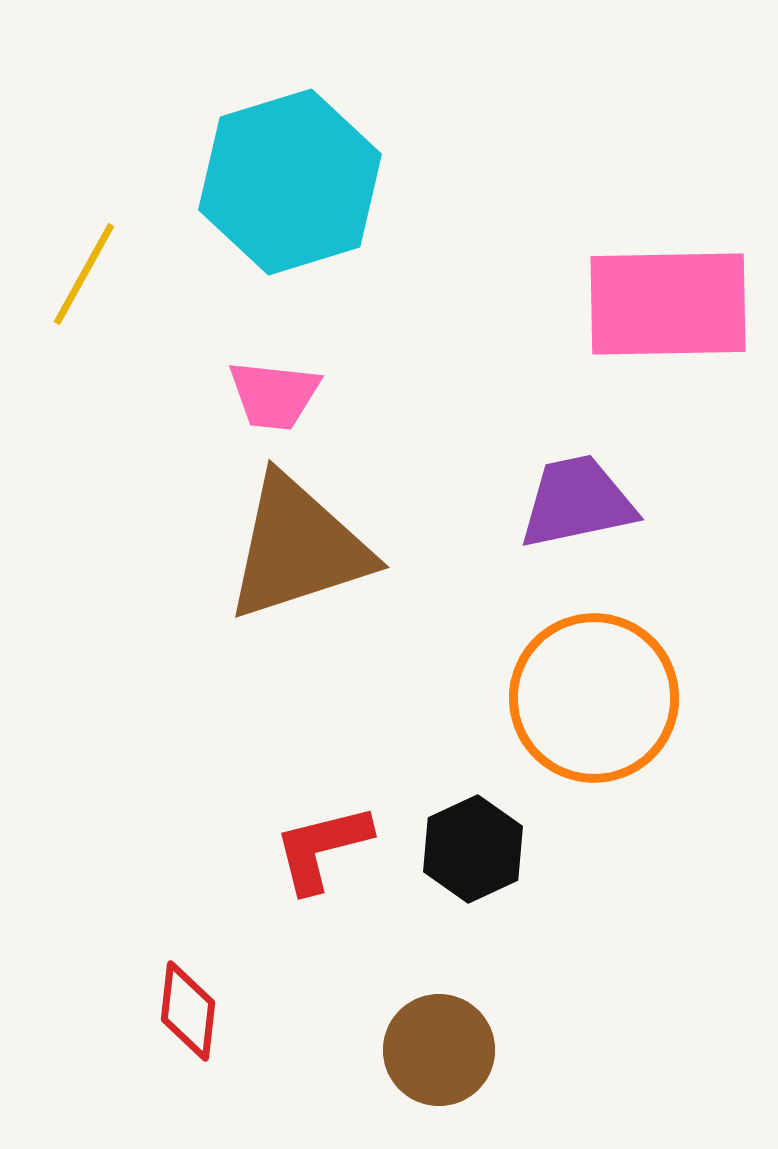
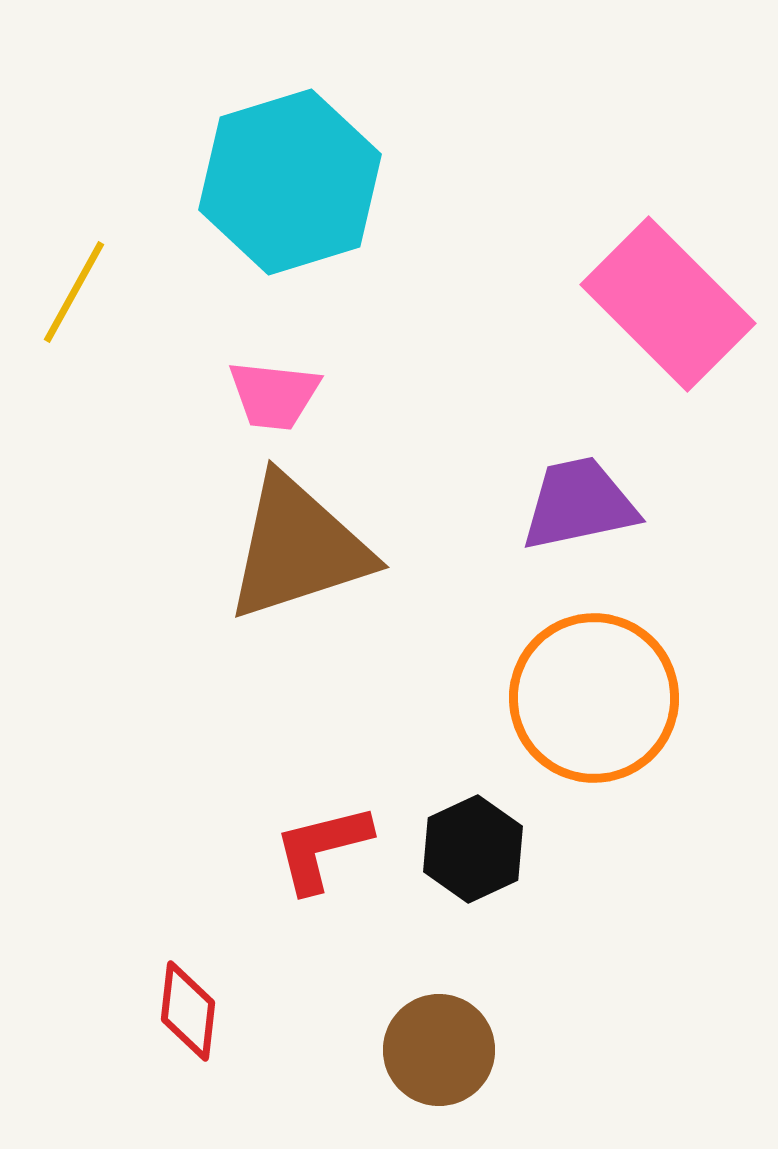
yellow line: moved 10 px left, 18 px down
pink rectangle: rotated 46 degrees clockwise
purple trapezoid: moved 2 px right, 2 px down
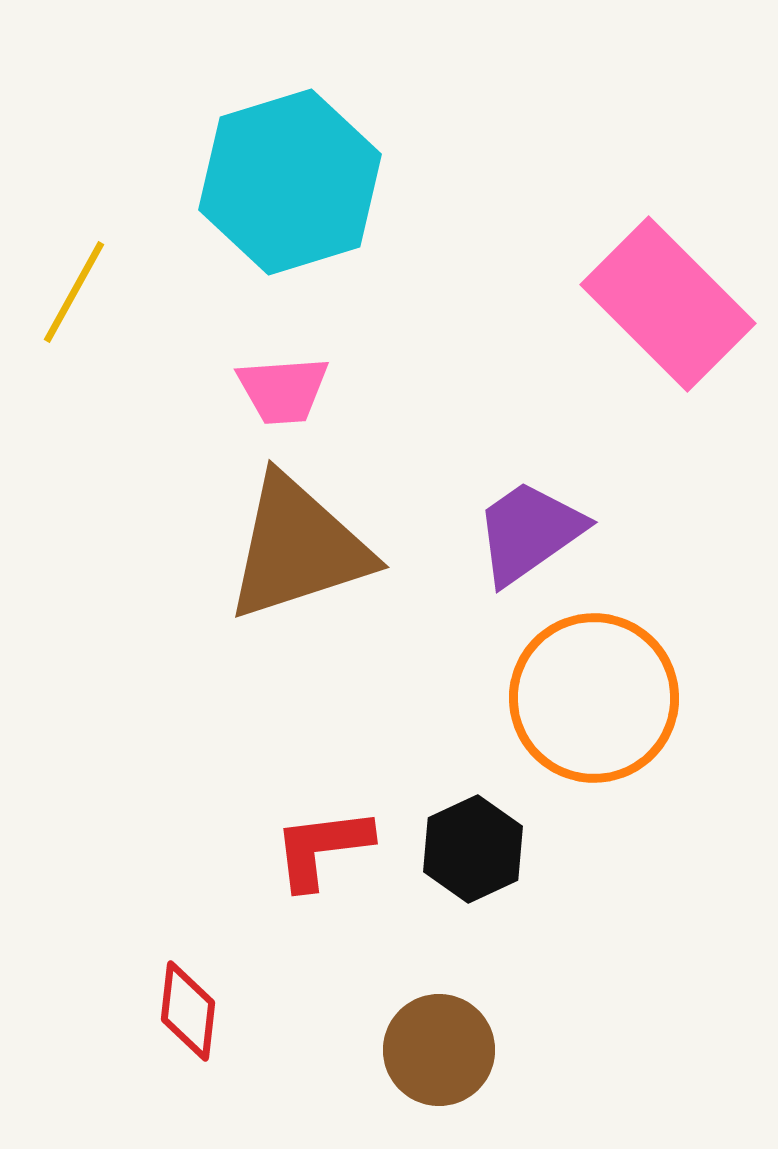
pink trapezoid: moved 9 px right, 5 px up; rotated 10 degrees counterclockwise
purple trapezoid: moved 50 px left, 28 px down; rotated 23 degrees counterclockwise
red L-shape: rotated 7 degrees clockwise
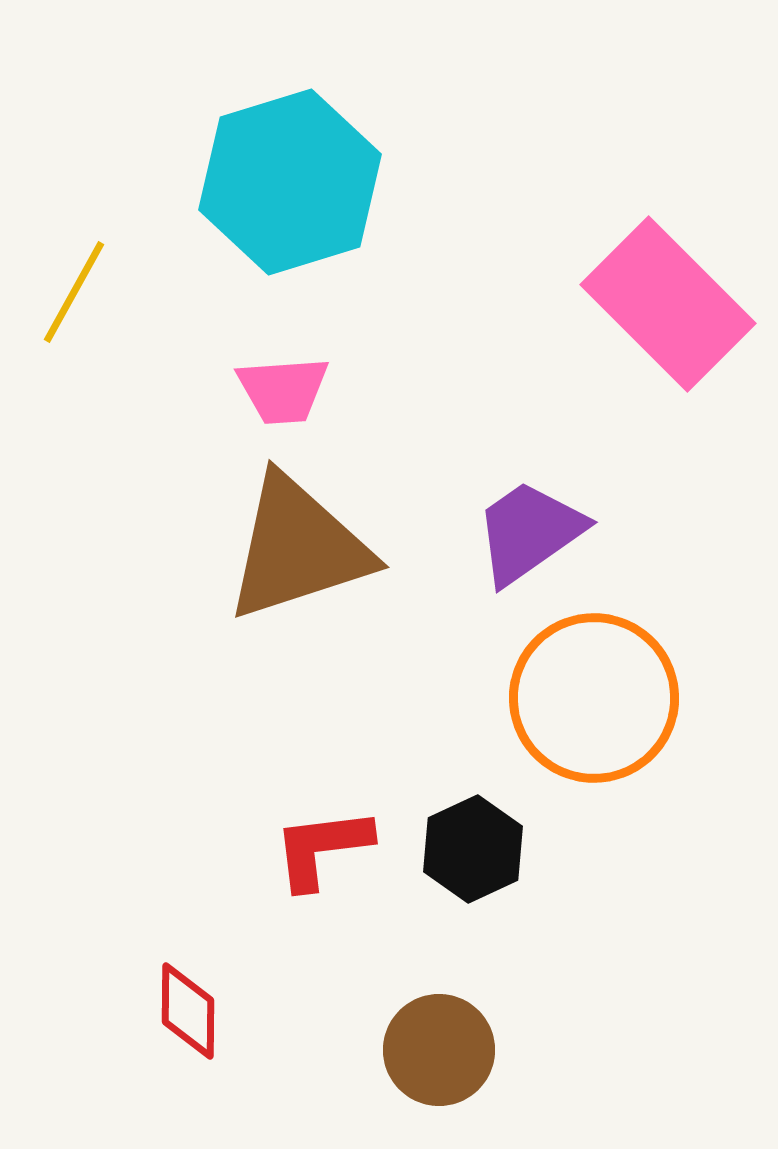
red diamond: rotated 6 degrees counterclockwise
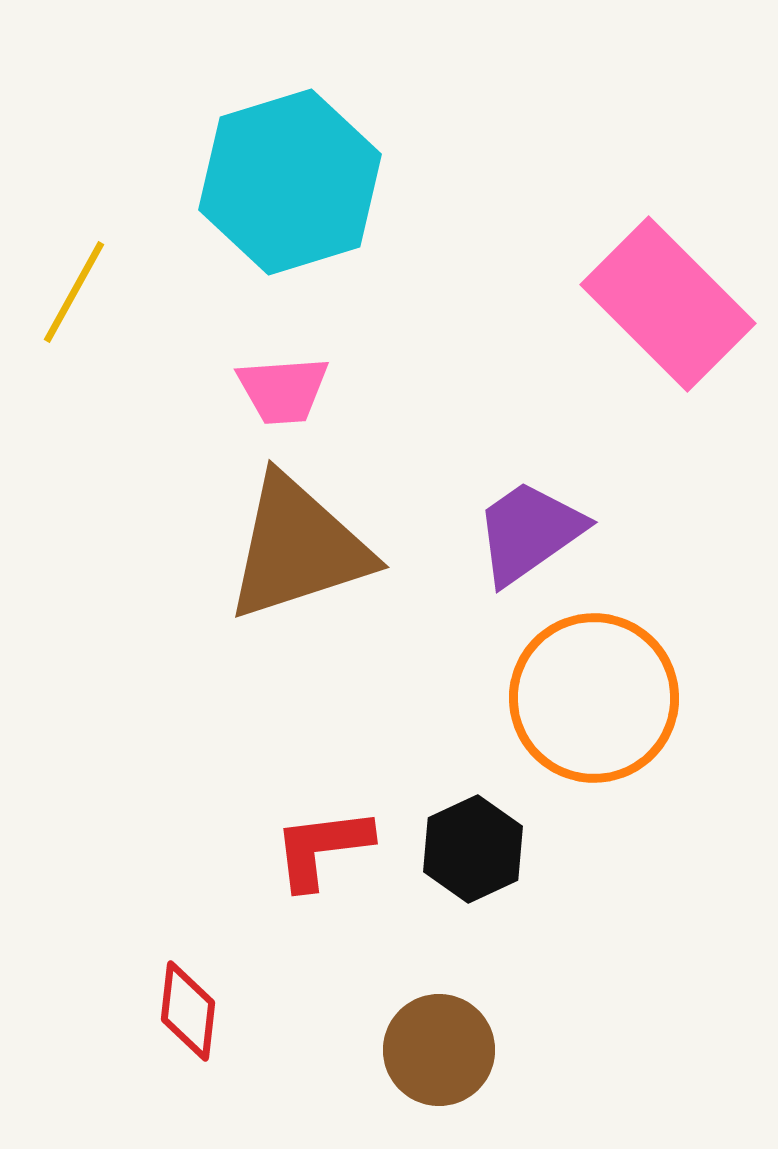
red diamond: rotated 6 degrees clockwise
